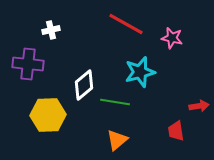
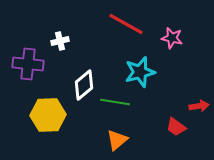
white cross: moved 9 px right, 11 px down
red trapezoid: moved 4 px up; rotated 45 degrees counterclockwise
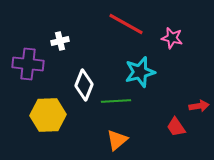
white diamond: rotated 28 degrees counterclockwise
green line: moved 1 px right, 1 px up; rotated 12 degrees counterclockwise
red trapezoid: rotated 20 degrees clockwise
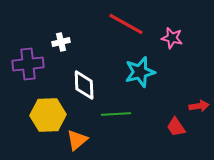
white cross: moved 1 px right, 1 px down
purple cross: rotated 12 degrees counterclockwise
white diamond: rotated 24 degrees counterclockwise
green line: moved 13 px down
orange triangle: moved 40 px left
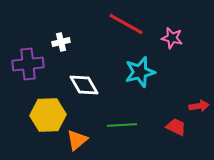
white diamond: rotated 28 degrees counterclockwise
green line: moved 6 px right, 11 px down
red trapezoid: rotated 150 degrees clockwise
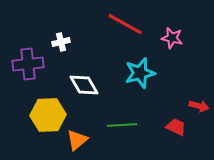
red line: moved 1 px left
cyan star: moved 1 px down
red arrow: rotated 24 degrees clockwise
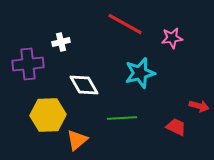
pink star: rotated 20 degrees counterclockwise
green line: moved 7 px up
